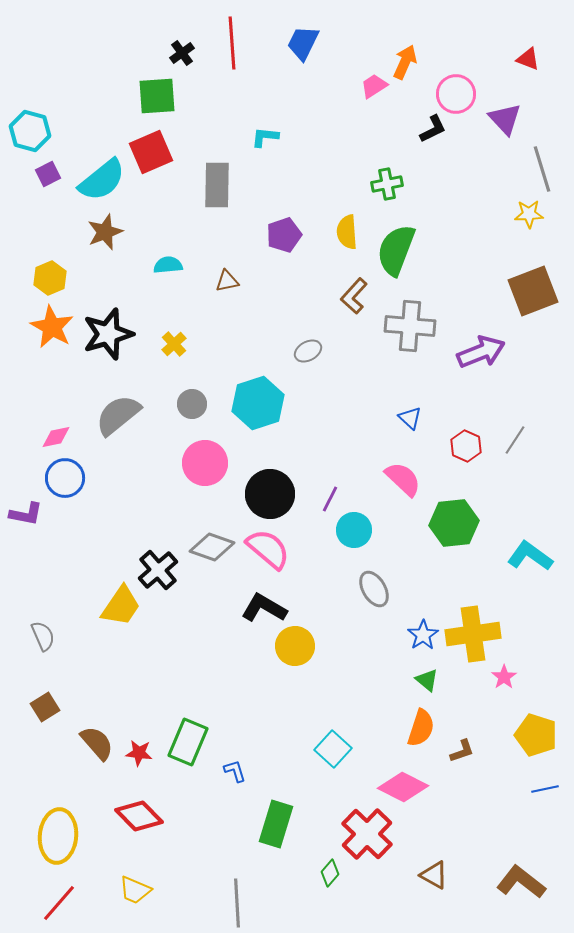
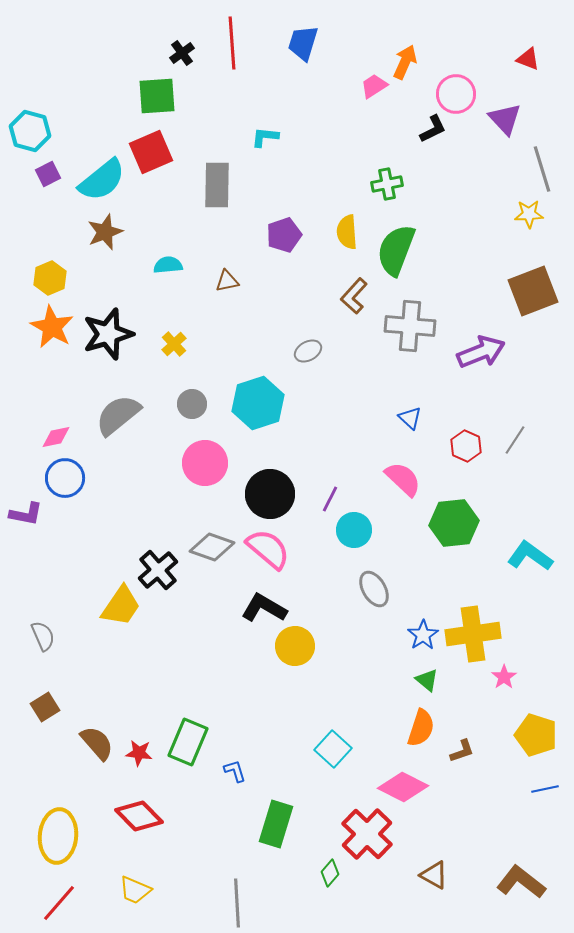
blue trapezoid at (303, 43): rotated 9 degrees counterclockwise
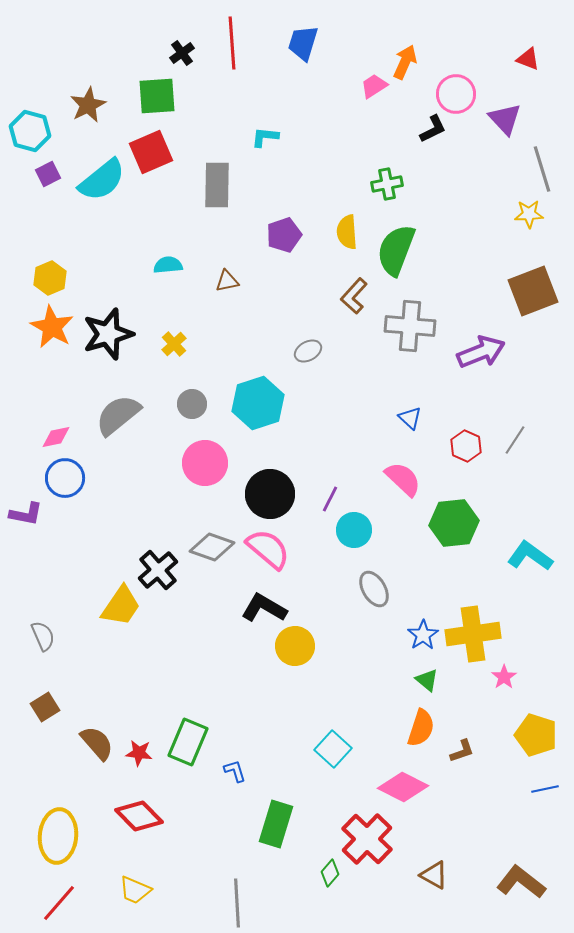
brown star at (105, 232): moved 17 px left, 127 px up; rotated 6 degrees counterclockwise
red cross at (367, 834): moved 5 px down
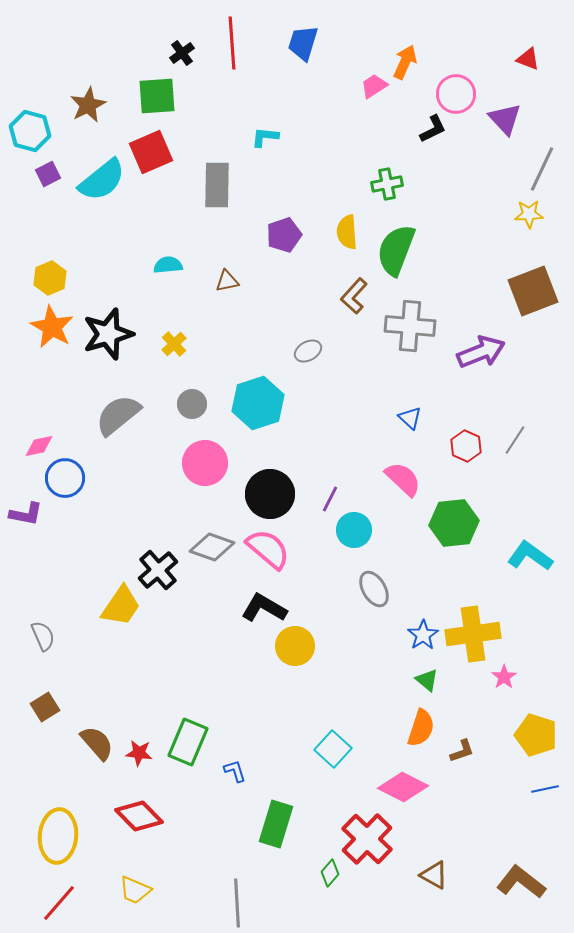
gray line at (542, 169): rotated 42 degrees clockwise
pink diamond at (56, 437): moved 17 px left, 9 px down
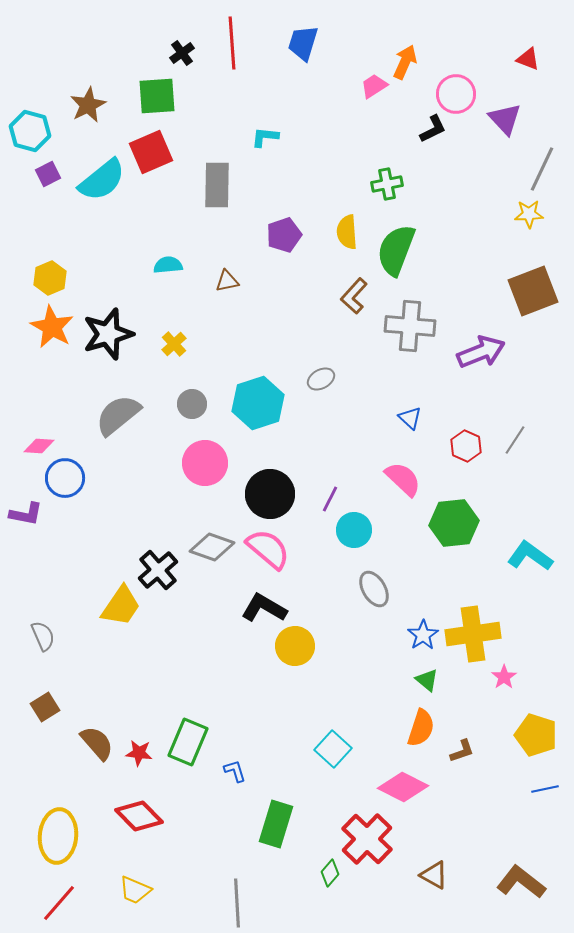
gray ellipse at (308, 351): moved 13 px right, 28 px down
pink diamond at (39, 446): rotated 16 degrees clockwise
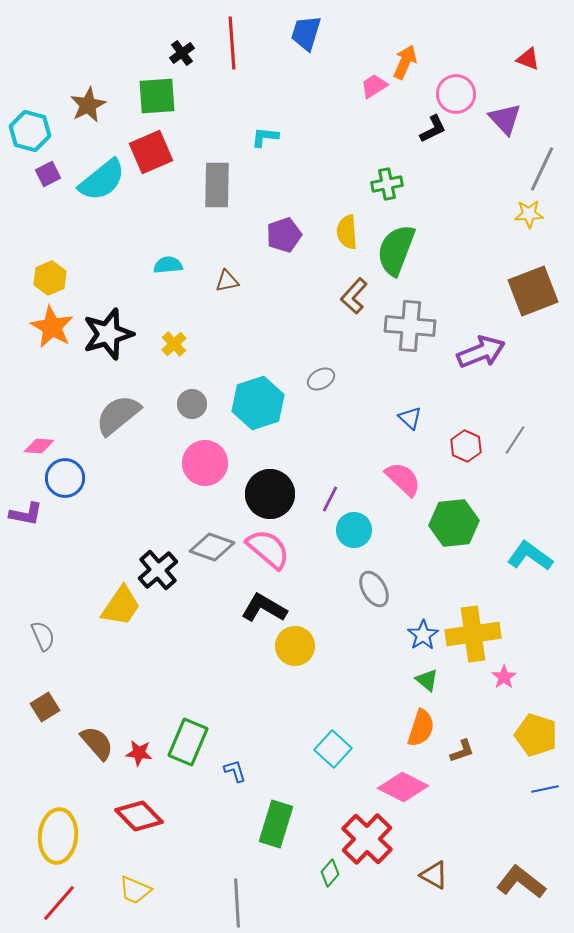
blue trapezoid at (303, 43): moved 3 px right, 10 px up
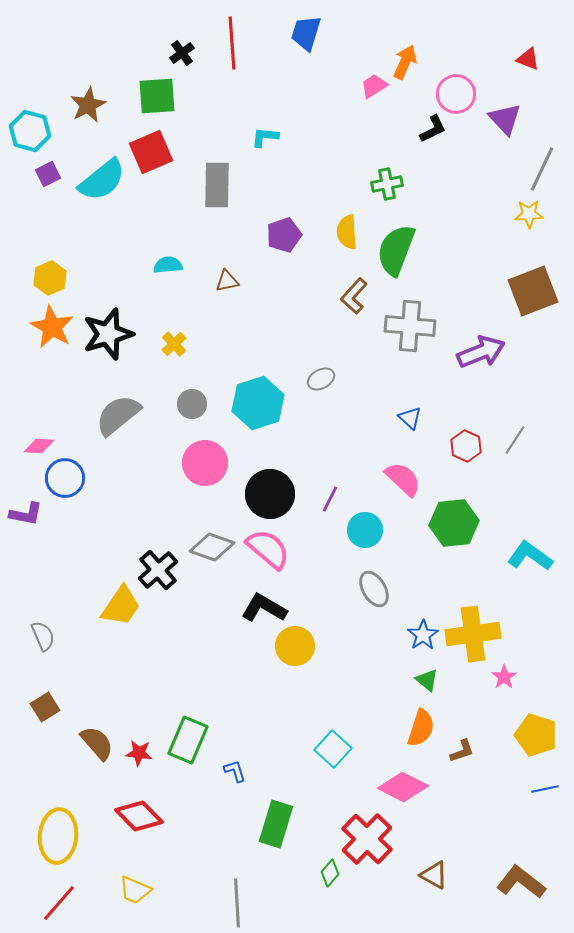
cyan circle at (354, 530): moved 11 px right
green rectangle at (188, 742): moved 2 px up
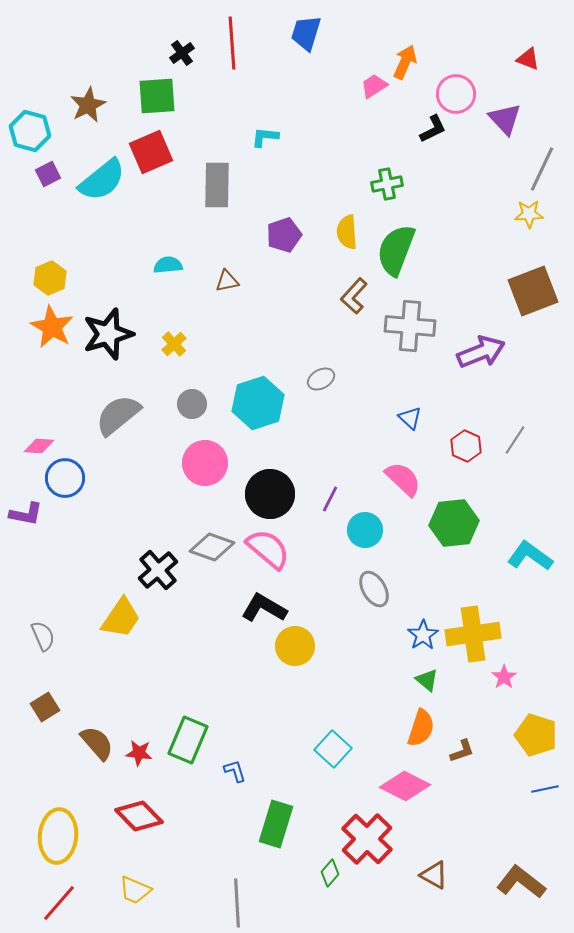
yellow trapezoid at (121, 606): moved 12 px down
pink diamond at (403, 787): moved 2 px right, 1 px up
